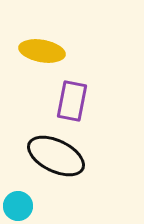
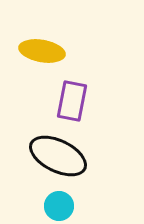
black ellipse: moved 2 px right
cyan circle: moved 41 px right
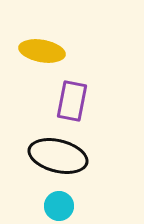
black ellipse: rotated 12 degrees counterclockwise
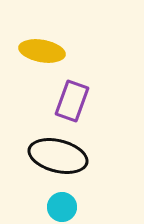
purple rectangle: rotated 9 degrees clockwise
cyan circle: moved 3 px right, 1 px down
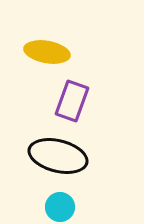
yellow ellipse: moved 5 px right, 1 px down
cyan circle: moved 2 px left
